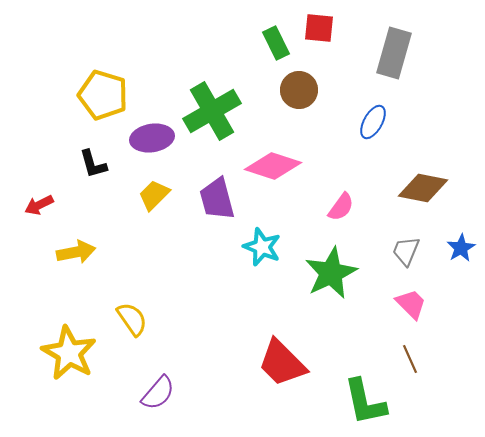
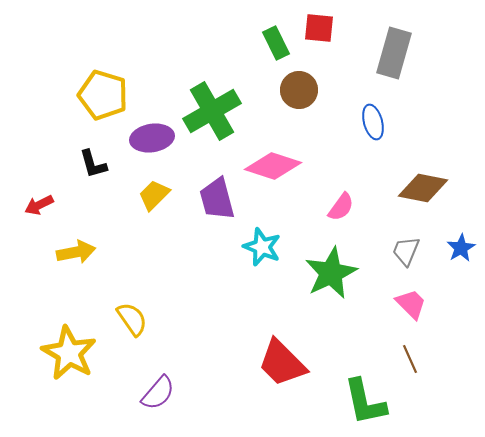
blue ellipse: rotated 44 degrees counterclockwise
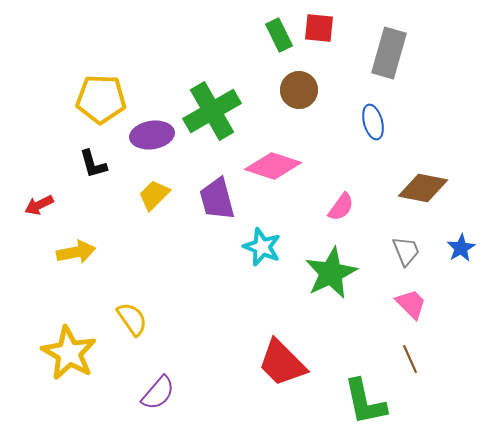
green rectangle: moved 3 px right, 8 px up
gray rectangle: moved 5 px left
yellow pentagon: moved 2 px left, 4 px down; rotated 15 degrees counterclockwise
purple ellipse: moved 3 px up
gray trapezoid: rotated 136 degrees clockwise
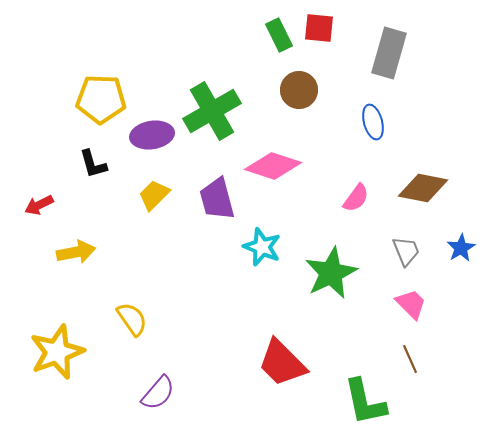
pink semicircle: moved 15 px right, 9 px up
yellow star: moved 12 px left, 1 px up; rotated 22 degrees clockwise
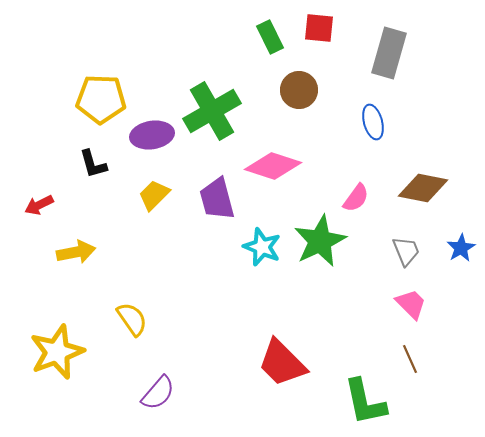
green rectangle: moved 9 px left, 2 px down
green star: moved 11 px left, 32 px up
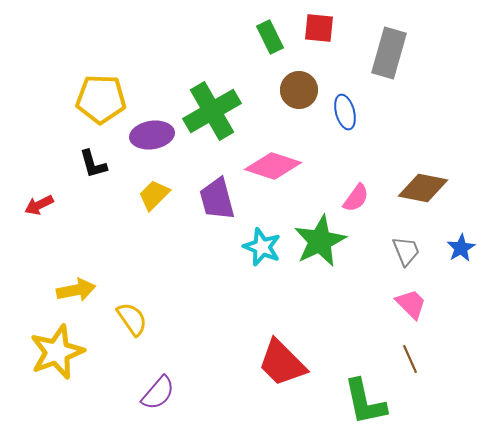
blue ellipse: moved 28 px left, 10 px up
yellow arrow: moved 38 px down
